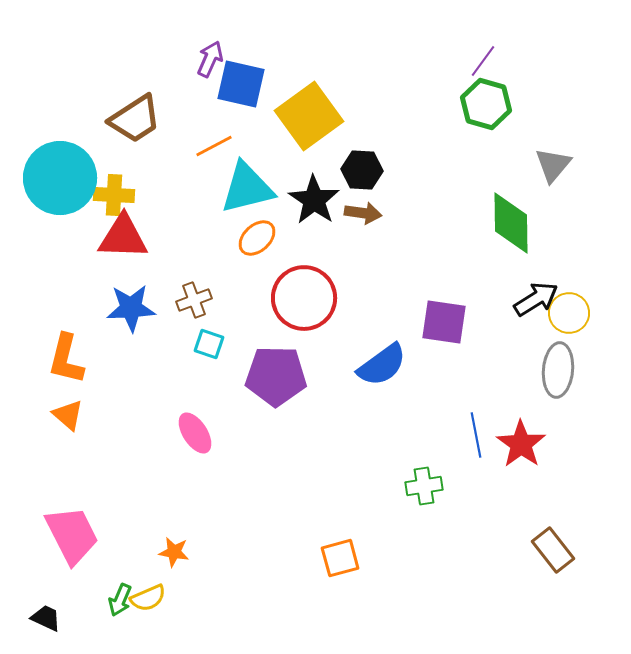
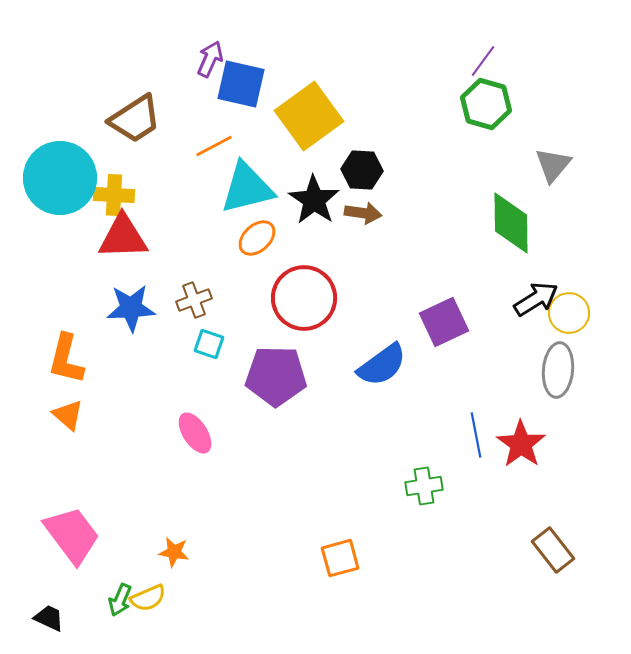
red triangle: rotated 4 degrees counterclockwise
purple square: rotated 33 degrees counterclockwise
pink trapezoid: rotated 10 degrees counterclockwise
black trapezoid: moved 3 px right
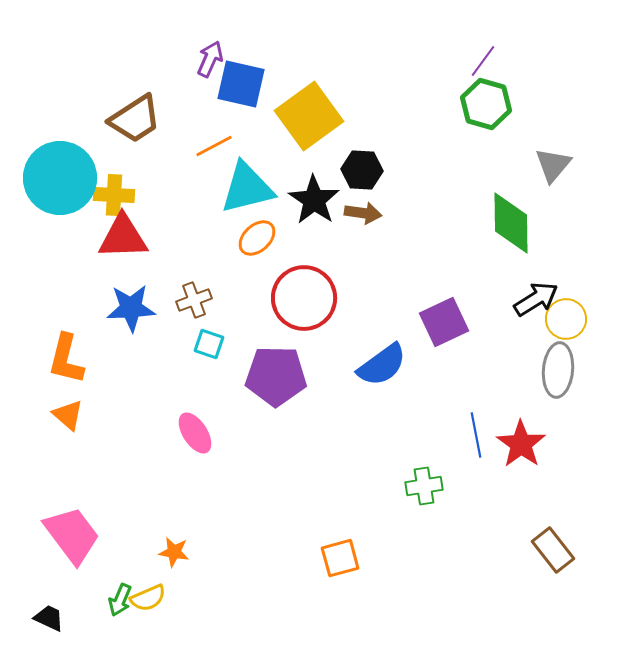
yellow circle: moved 3 px left, 6 px down
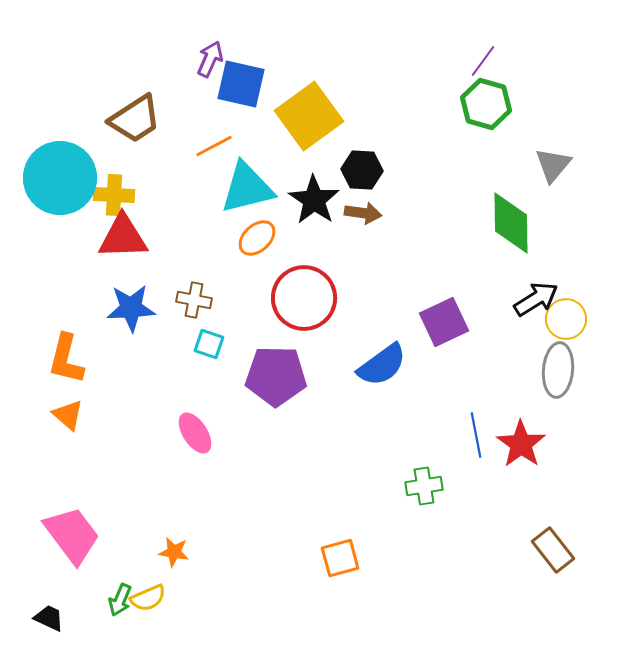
brown cross: rotated 32 degrees clockwise
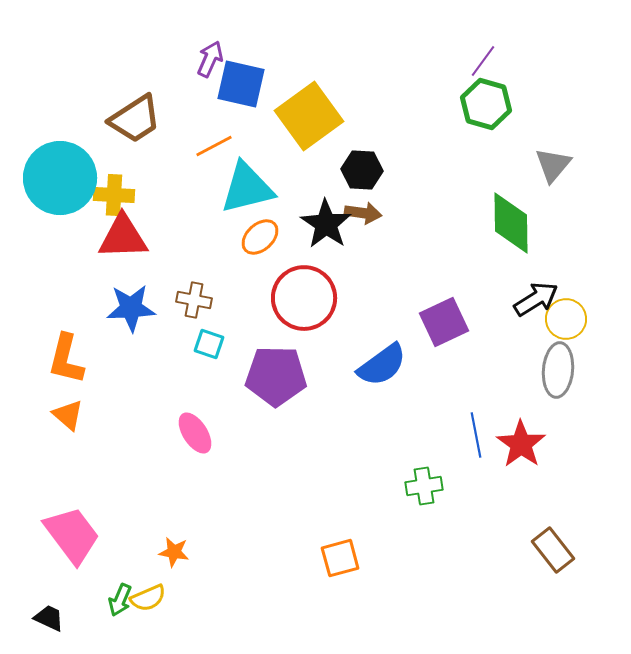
black star: moved 12 px right, 24 px down
orange ellipse: moved 3 px right, 1 px up
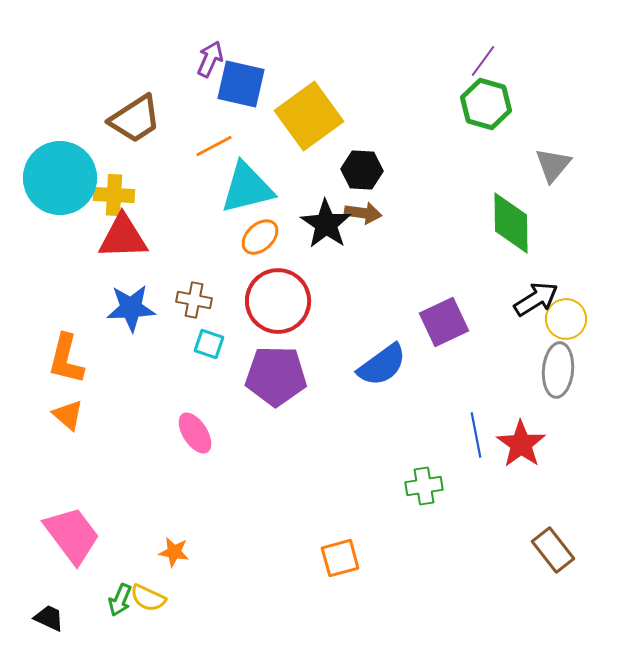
red circle: moved 26 px left, 3 px down
yellow semicircle: rotated 48 degrees clockwise
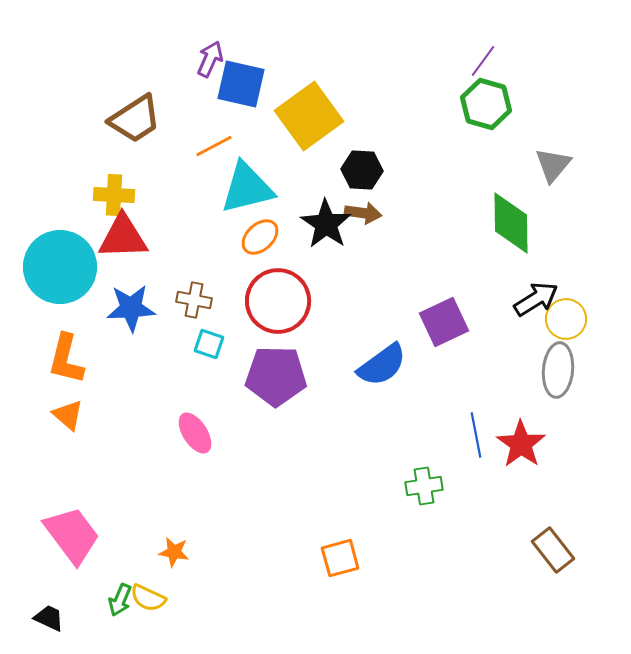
cyan circle: moved 89 px down
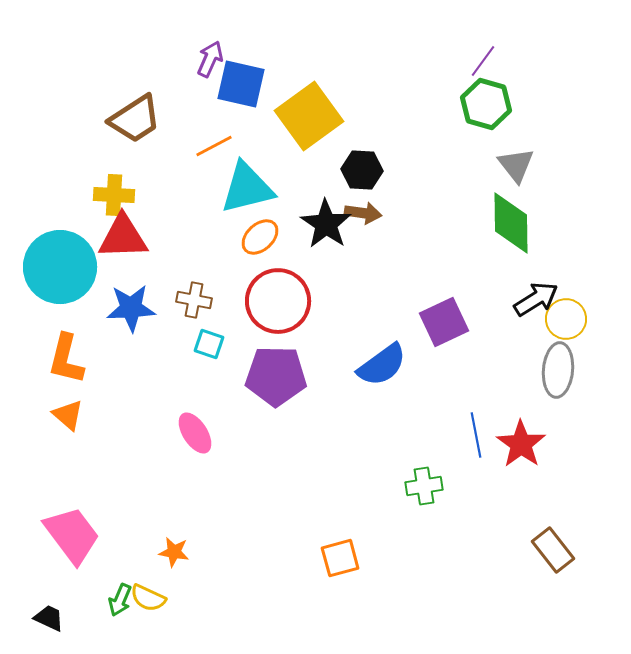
gray triangle: moved 37 px left; rotated 18 degrees counterclockwise
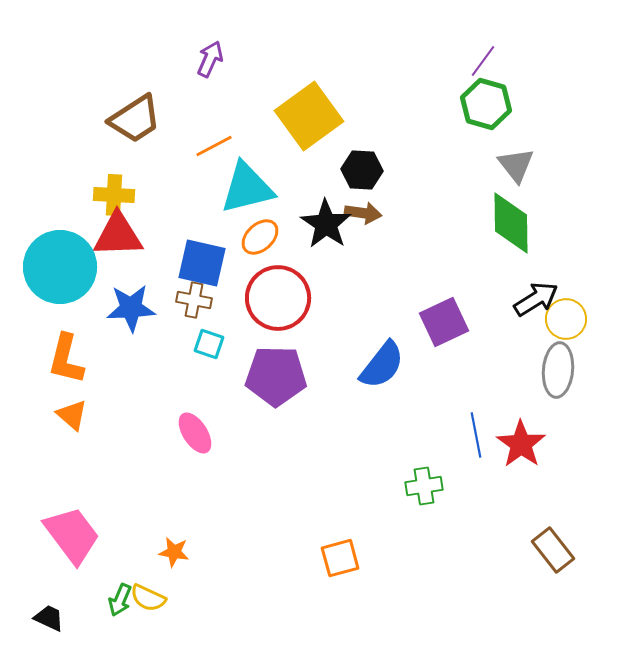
blue square: moved 39 px left, 179 px down
red triangle: moved 5 px left, 2 px up
red circle: moved 3 px up
blue semicircle: rotated 16 degrees counterclockwise
orange triangle: moved 4 px right
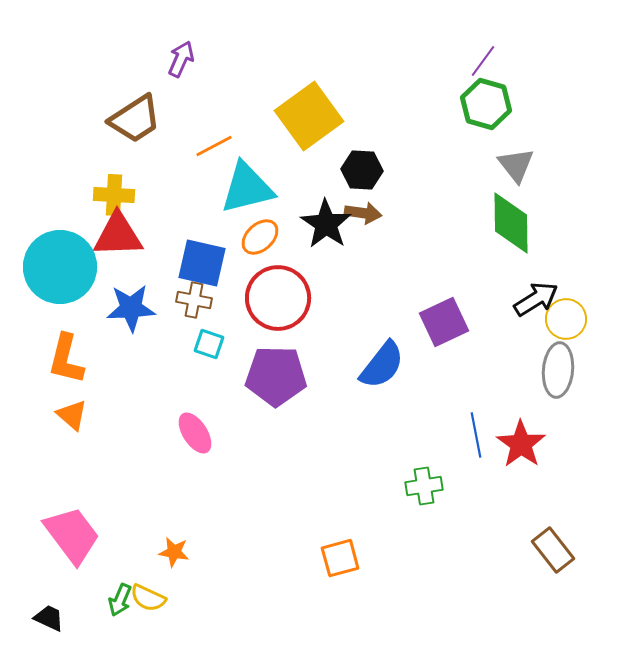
purple arrow: moved 29 px left
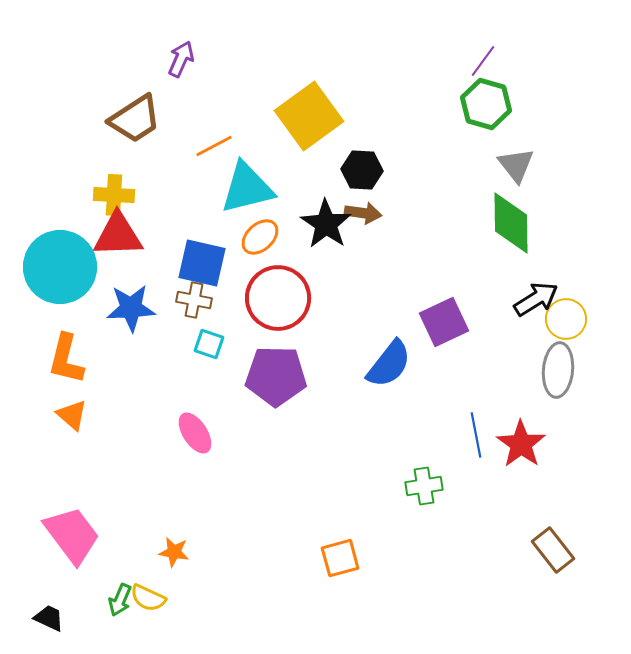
blue semicircle: moved 7 px right, 1 px up
